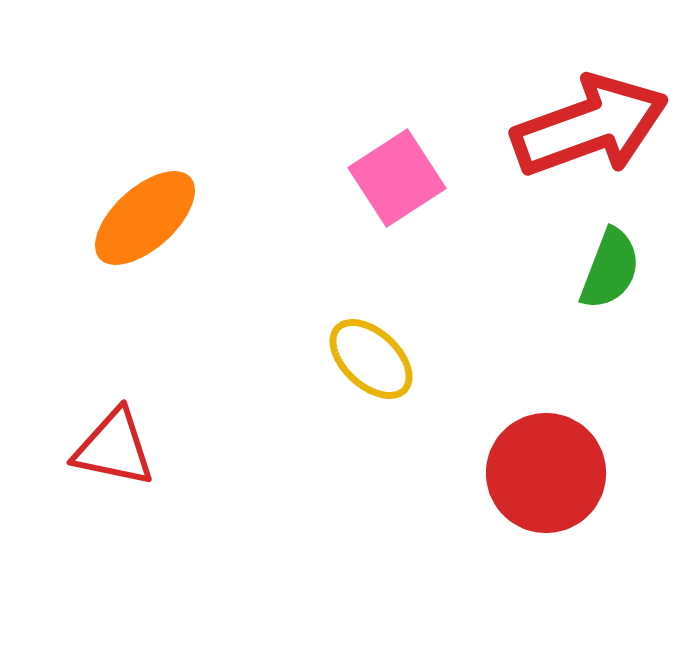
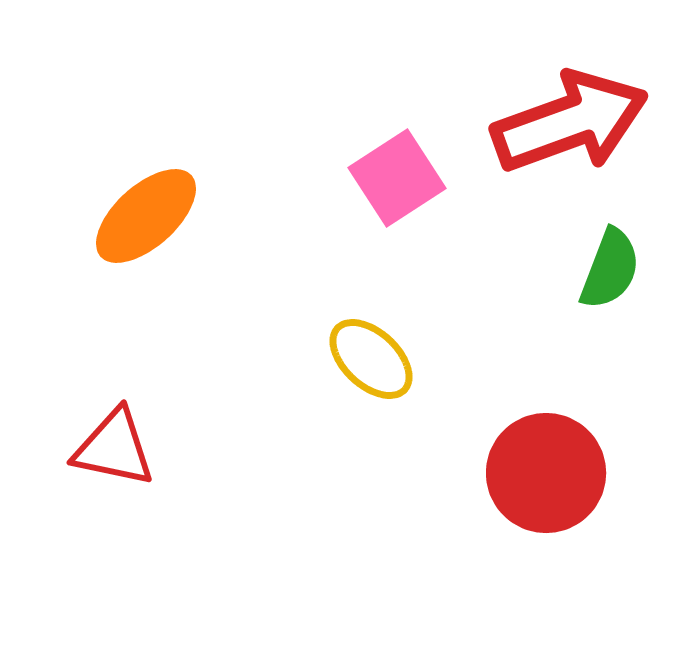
red arrow: moved 20 px left, 4 px up
orange ellipse: moved 1 px right, 2 px up
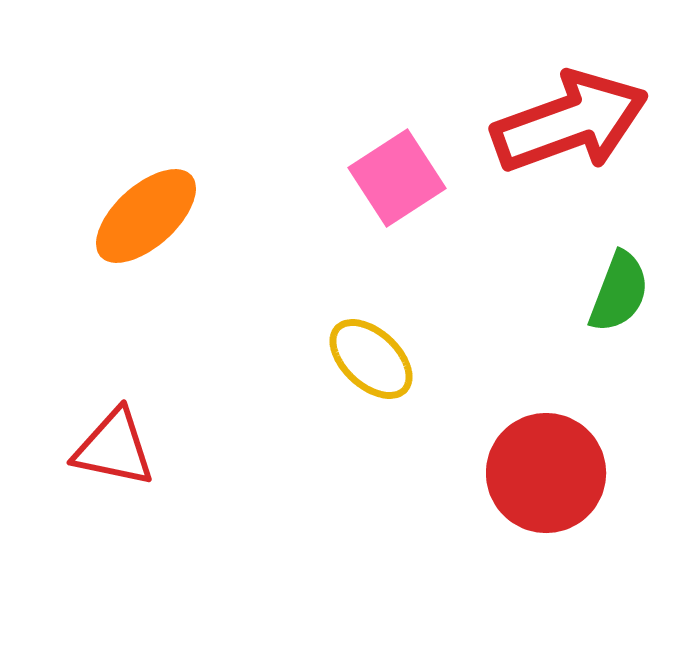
green semicircle: moved 9 px right, 23 px down
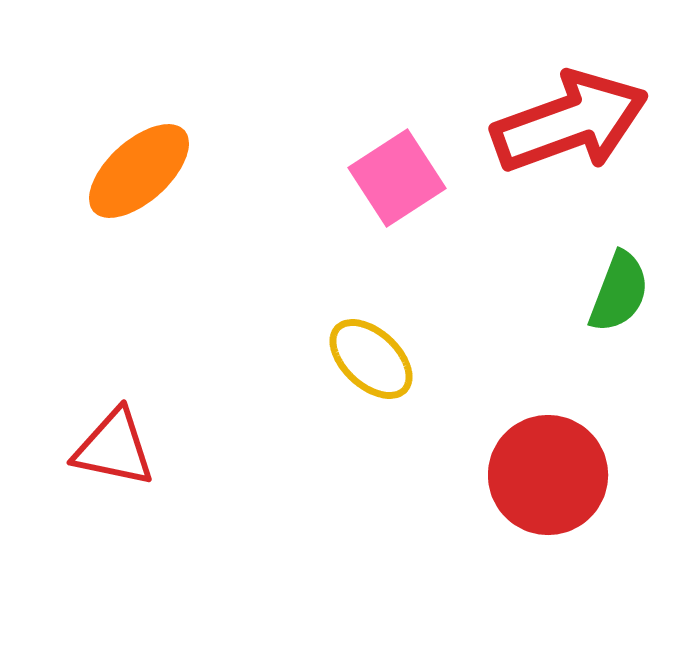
orange ellipse: moved 7 px left, 45 px up
red circle: moved 2 px right, 2 px down
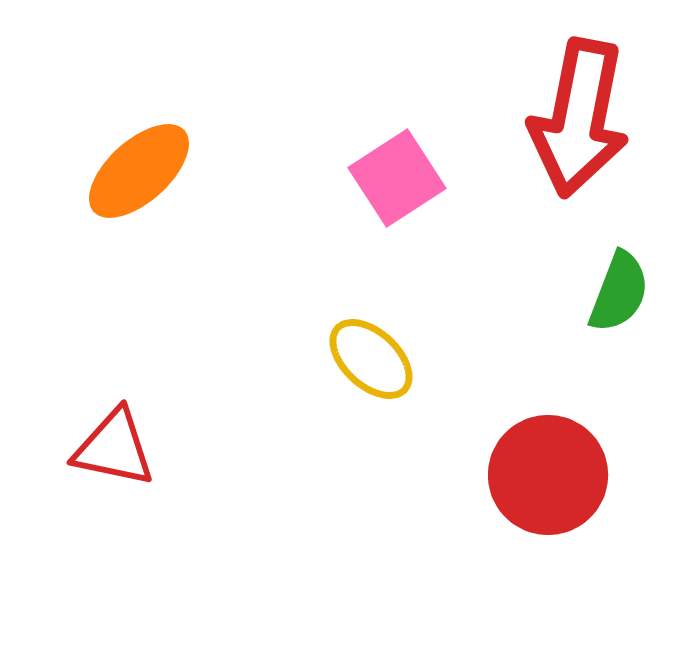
red arrow: moved 9 px right, 4 px up; rotated 121 degrees clockwise
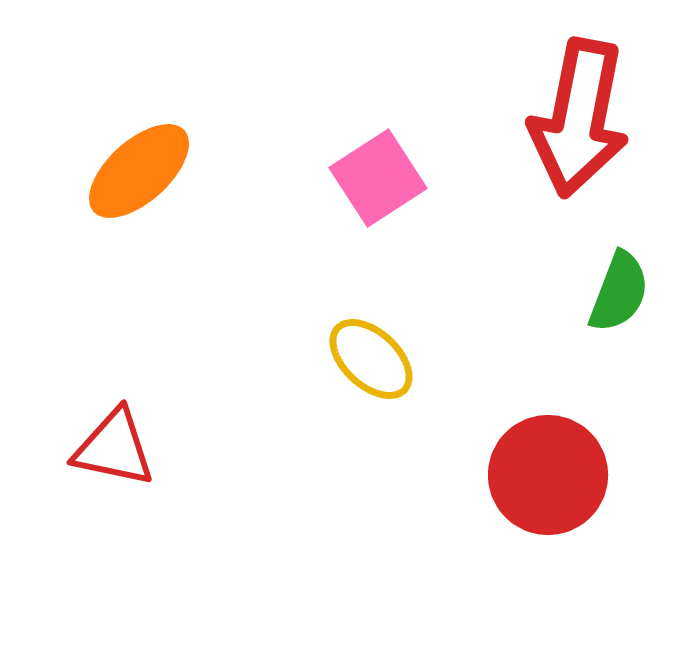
pink square: moved 19 px left
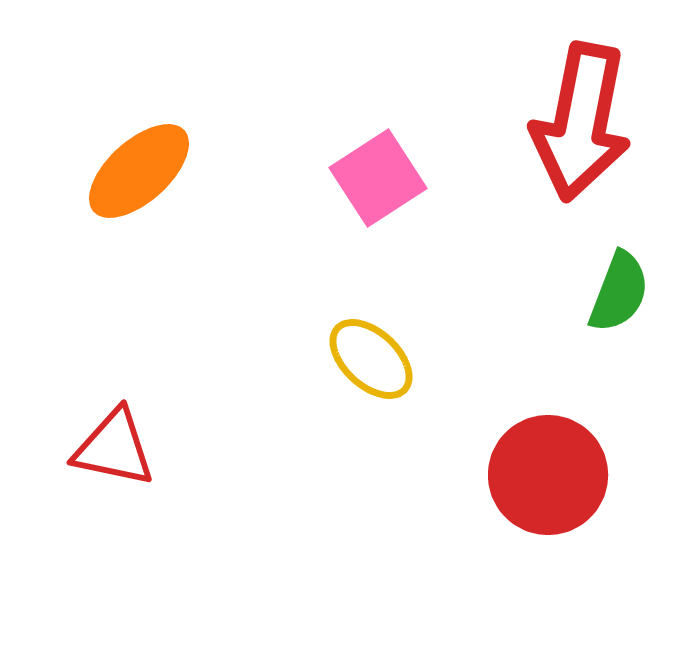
red arrow: moved 2 px right, 4 px down
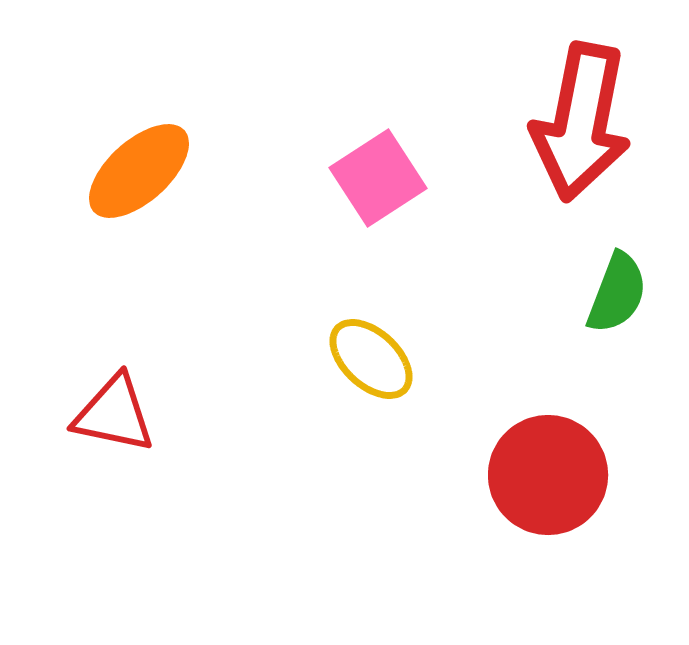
green semicircle: moved 2 px left, 1 px down
red triangle: moved 34 px up
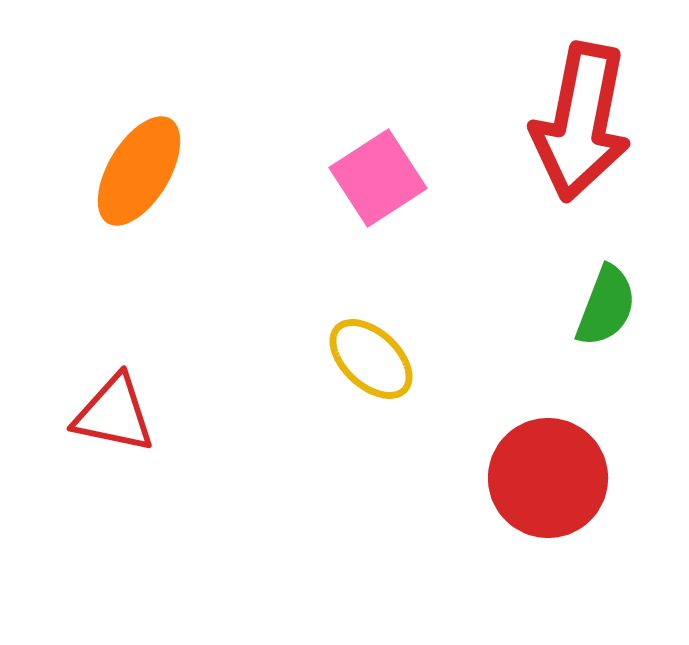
orange ellipse: rotated 17 degrees counterclockwise
green semicircle: moved 11 px left, 13 px down
red circle: moved 3 px down
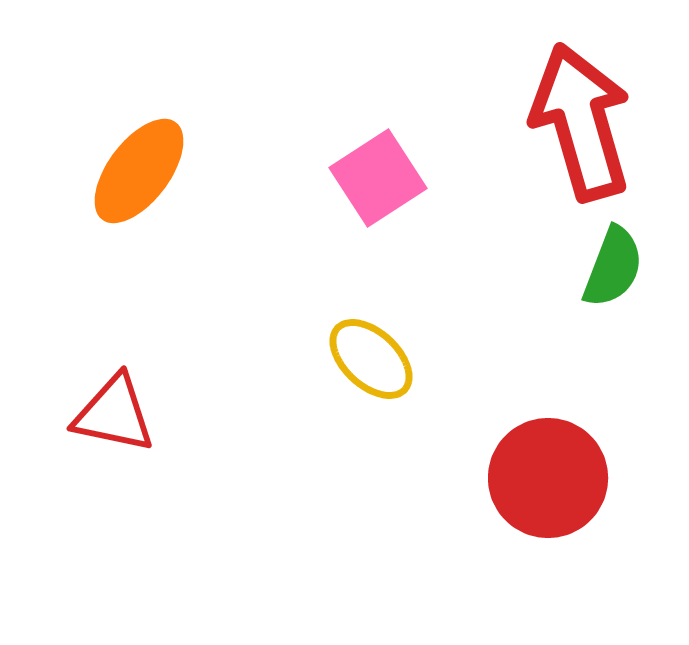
red arrow: rotated 153 degrees clockwise
orange ellipse: rotated 6 degrees clockwise
green semicircle: moved 7 px right, 39 px up
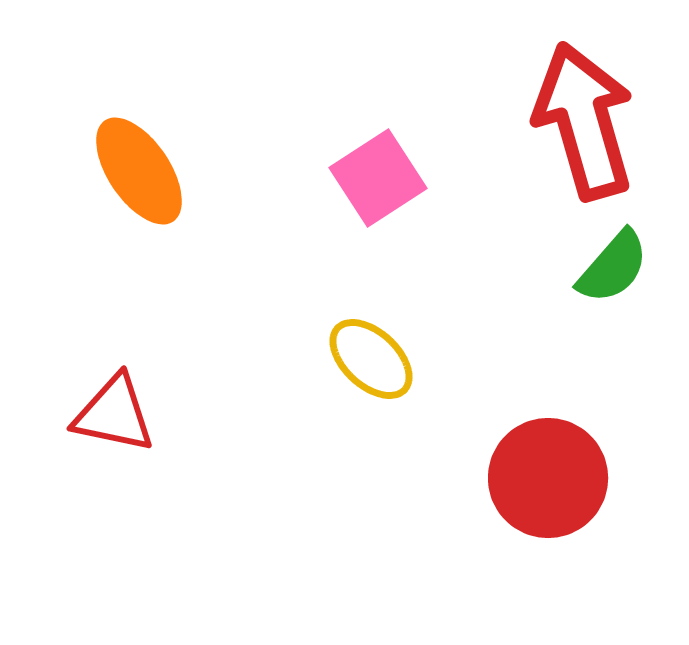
red arrow: moved 3 px right, 1 px up
orange ellipse: rotated 71 degrees counterclockwise
green semicircle: rotated 20 degrees clockwise
